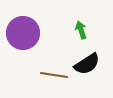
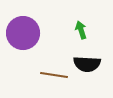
black semicircle: rotated 36 degrees clockwise
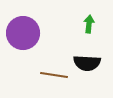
green arrow: moved 8 px right, 6 px up; rotated 24 degrees clockwise
black semicircle: moved 1 px up
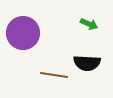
green arrow: rotated 108 degrees clockwise
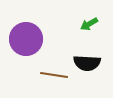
green arrow: rotated 126 degrees clockwise
purple circle: moved 3 px right, 6 px down
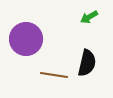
green arrow: moved 7 px up
black semicircle: rotated 80 degrees counterclockwise
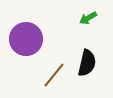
green arrow: moved 1 px left, 1 px down
brown line: rotated 60 degrees counterclockwise
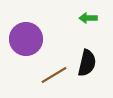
green arrow: rotated 30 degrees clockwise
brown line: rotated 20 degrees clockwise
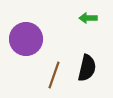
black semicircle: moved 5 px down
brown line: rotated 40 degrees counterclockwise
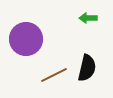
brown line: rotated 44 degrees clockwise
